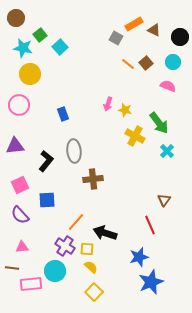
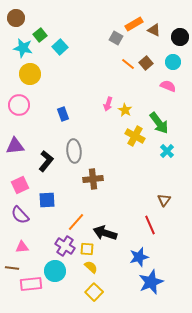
yellow star at (125, 110): rotated 16 degrees clockwise
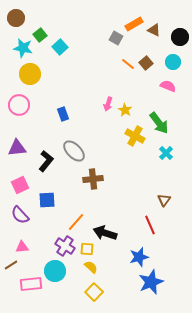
purple triangle at (15, 146): moved 2 px right, 2 px down
gray ellipse at (74, 151): rotated 40 degrees counterclockwise
cyan cross at (167, 151): moved 1 px left, 2 px down
brown line at (12, 268): moved 1 px left, 3 px up; rotated 40 degrees counterclockwise
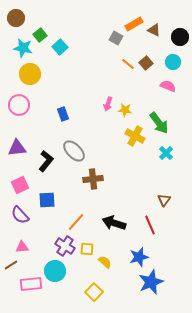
yellow star at (125, 110): rotated 24 degrees counterclockwise
black arrow at (105, 233): moved 9 px right, 10 px up
yellow semicircle at (91, 267): moved 14 px right, 5 px up
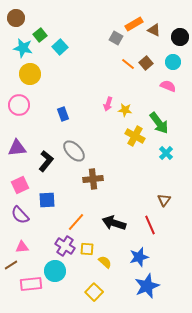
blue star at (151, 282): moved 4 px left, 4 px down
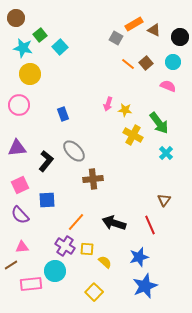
yellow cross at (135, 136): moved 2 px left, 1 px up
blue star at (147, 286): moved 2 px left
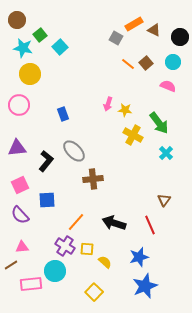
brown circle at (16, 18): moved 1 px right, 2 px down
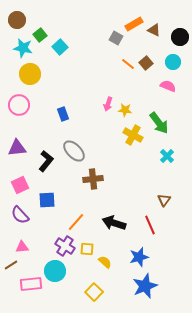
cyan cross at (166, 153): moved 1 px right, 3 px down
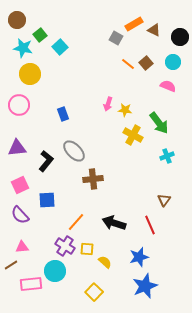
cyan cross at (167, 156): rotated 24 degrees clockwise
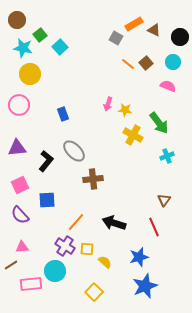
red line at (150, 225): moved 4 px right, 2 px down
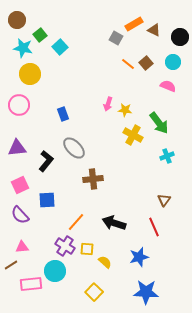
gray ellipse at (74, 151): moved 3 px up
blue star at (145, 286): moved 1 px right, 6 px down; rotated 25 degrees clockwise
